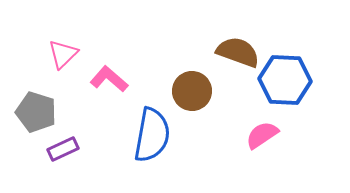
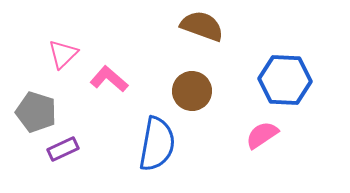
brown semicircle: moved 36 px left, 26 px up
blue semicircle: moved 5 px right, 9 px down
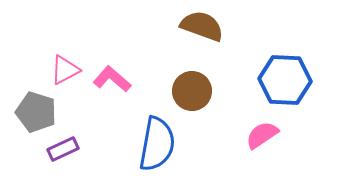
pink triangle: moved 2 px right, 16 px down; rotated 16 degrees clockwise
pink L-shape: moved 3 px right
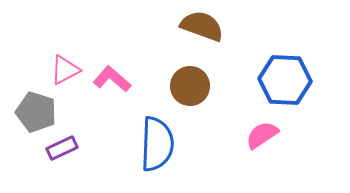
brown circle: moved 2 px left, 5 px up
blue semicircle: rotated 8 degrees counterclockwise
purple rectangle: moved 1 px left, 1 px up
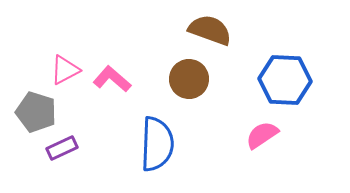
brown semicircle: moved 8 px right, 4 px down
brown circle: moved 1 px left, 7 px up
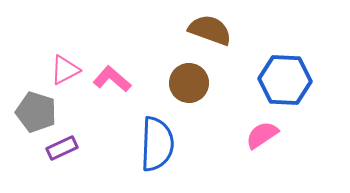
brown circle: moved 4 px down
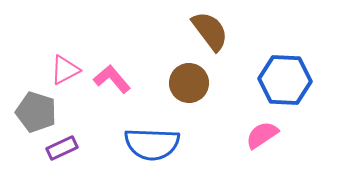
brown semicircle: moved 1 px down; rotated 33 degrees clockwise
pink L-shape: rotated 9 degrees clockwise
blue semicircle: moved 5 px left; rotated 90 degrees clockwise
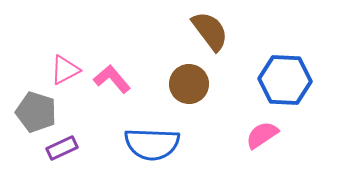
brown circle: moved 1 px down
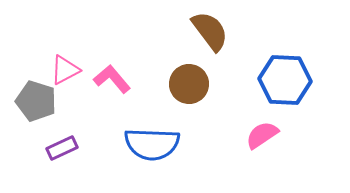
gray pentagon: moved 11 px up
